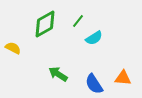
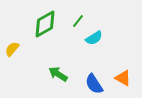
yellow semicircle: moved 1 px left, 1 px down; rotated 77 degrees counterclockwise
orange triangle: rotated 24 degrees clockwise
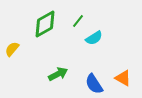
green arrow: rotated 120 degrees clockwise
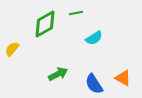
green line: moved 2 px left, 8 px up; rotated 40 degrees clockwise
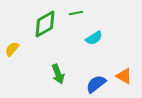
green arrow: rotated 96 degrees clockwise
orange triangle: moved 1 px right, 2 px up
blue semicircle: moved 2 px right; rotated 85 degrees clockwise
